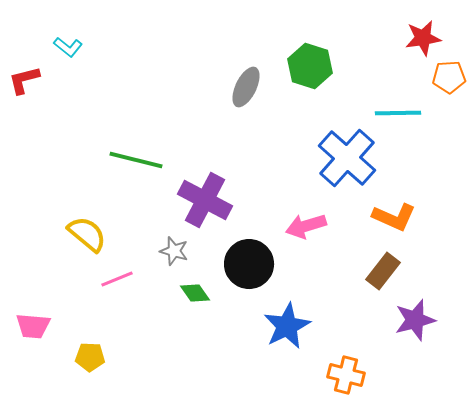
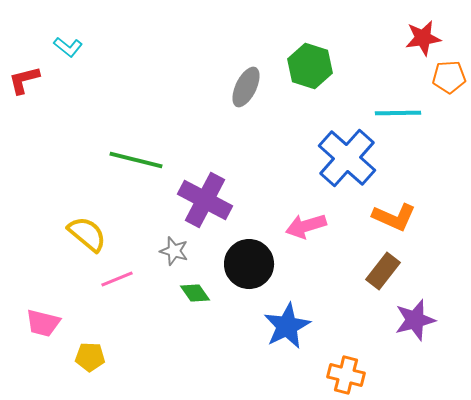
pink trapezoid: moved 10 px right, 3 px up; rotated 9 degrees clockwise
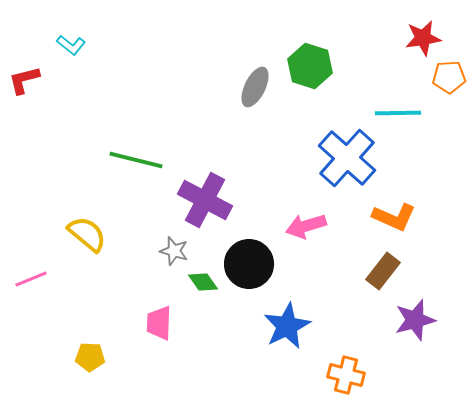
cyan L-shape: moved 3 px right, 2 px up
gray ellipse: moved 9 px right
pink line: moved 86 px left
green diamond: moved 8 px right, 11 px up
pink trapezoid: moved 116 px right; rotated 78 degrees clockwise
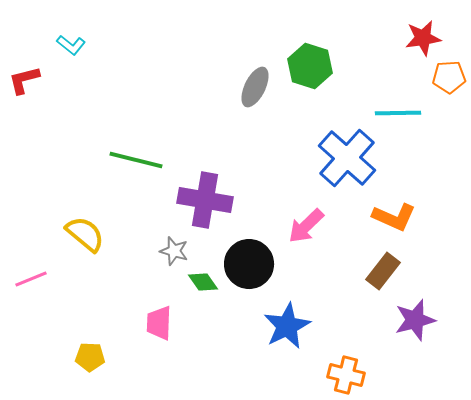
purple cross: rotated 18 degrees counterclockwise
pink arrow: rotated 27 degrees counterclockwise
yellow semicircle: moved 2 px left
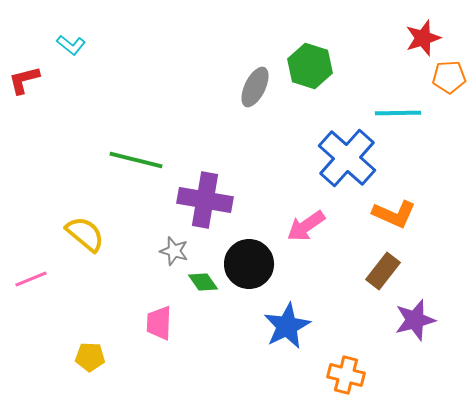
red star: rotated 9 degrees counterclockwise
orange L-shape: moved 3 px up
pink arrow: rotated 9 degrees clockwise
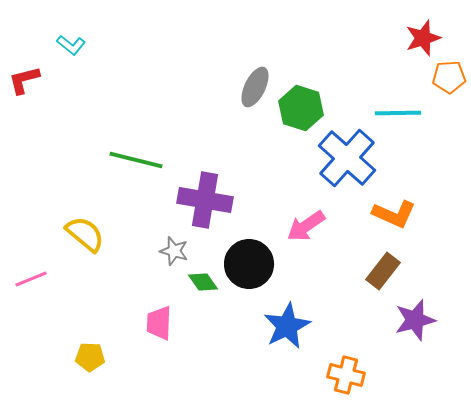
green hexagon: moved 9 px left, 42 px down
